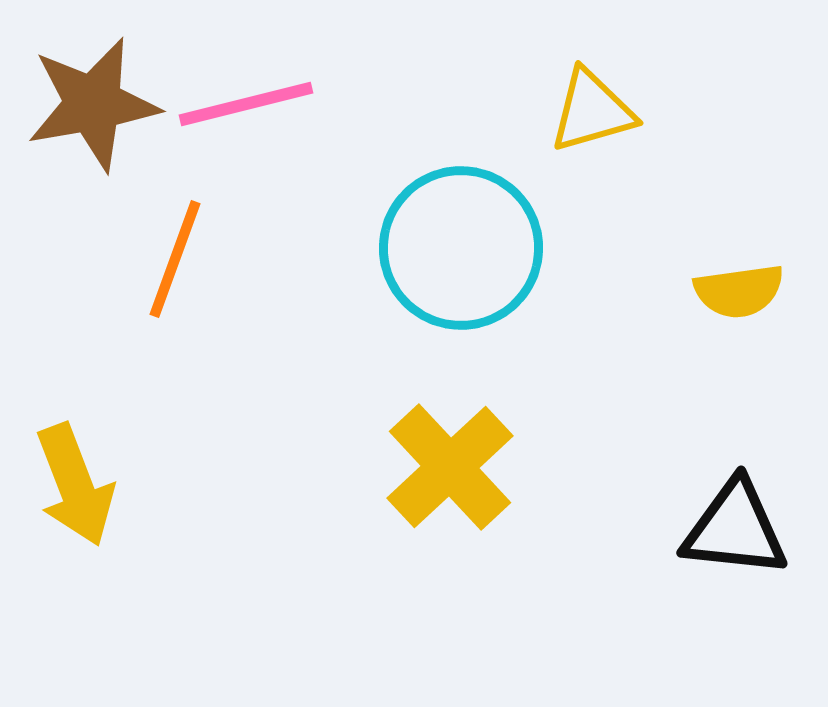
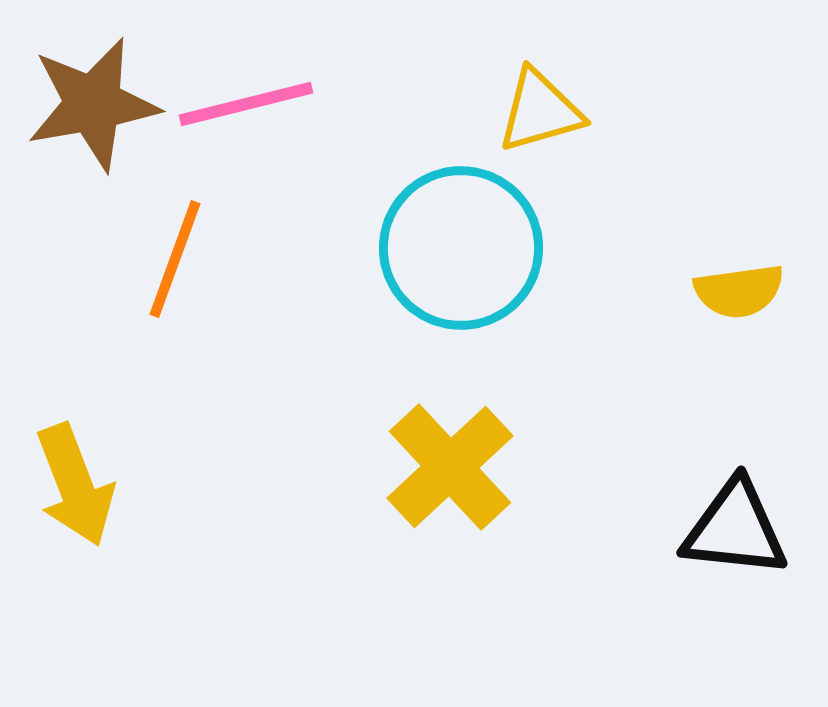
yellow triangle: moved 52 px left
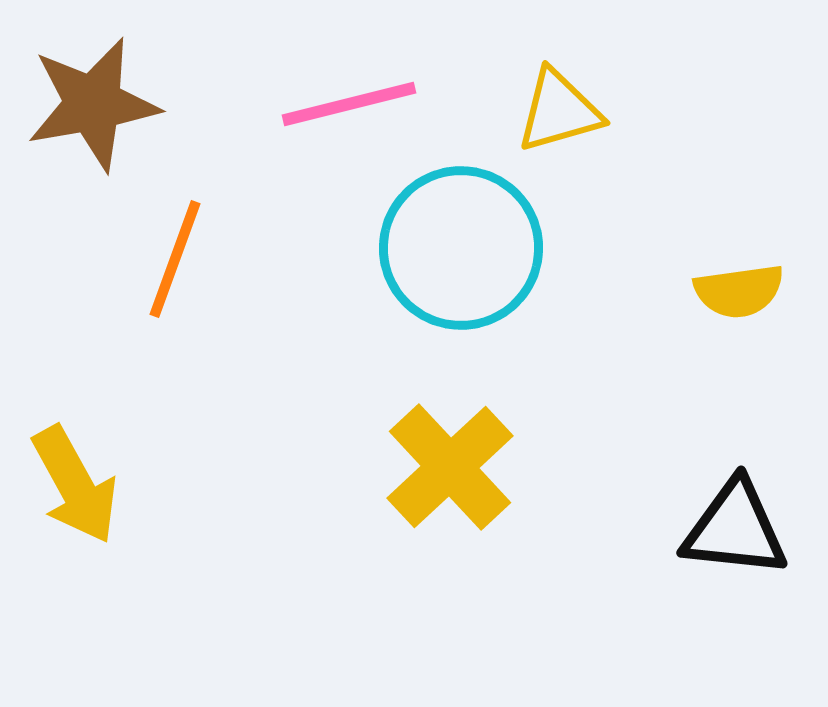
pink line: moved 103 px right
yellow triangle: moved 19 px right
yellow arrow: rotated 8 degrees counterclockwise
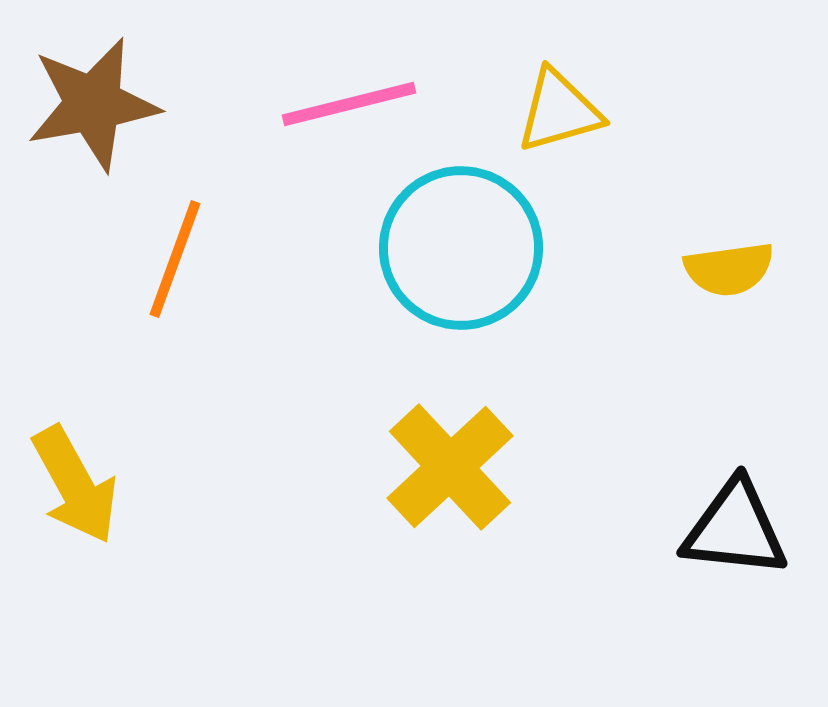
yellow semicircle: moved 10 px left, 22 px up
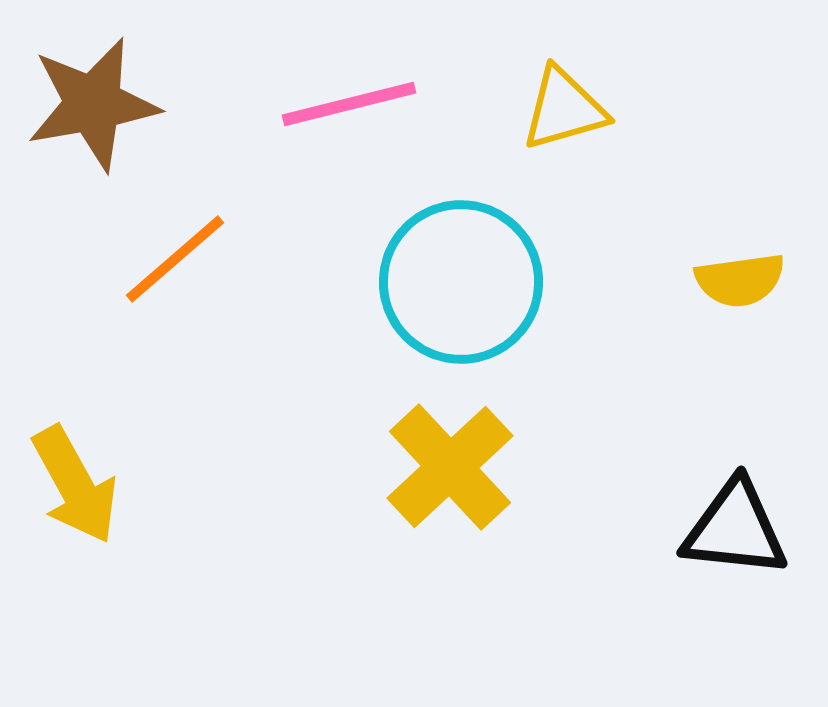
yellow triangle: moved 5 px right, 2 px up
cyan circle: moved 34 px down
orange line: rotated 29 degrees clockwise
yellow semicircle: moved 11 px right, 11 px down
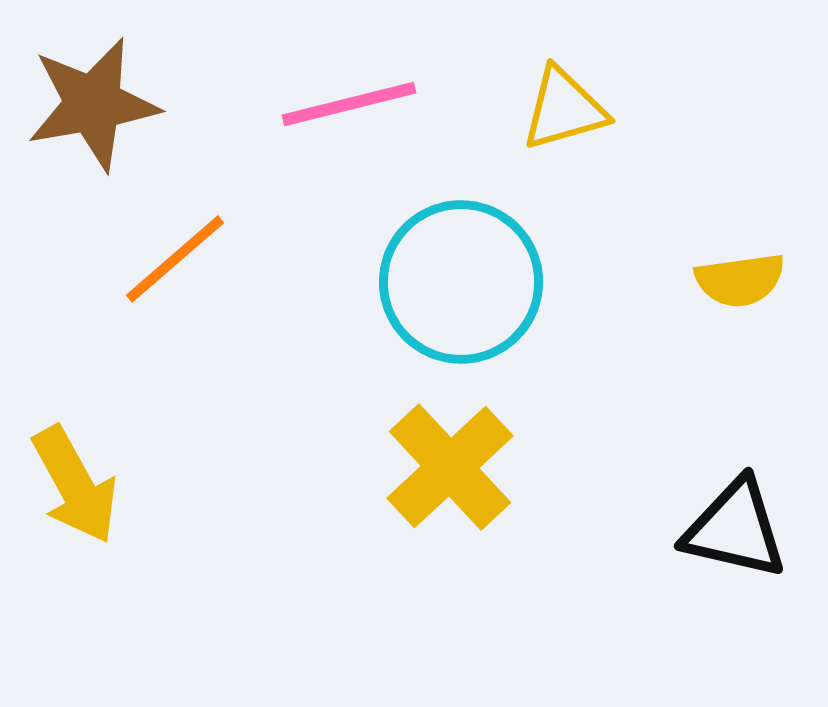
black triangle: rotated 7 degrees clockwise
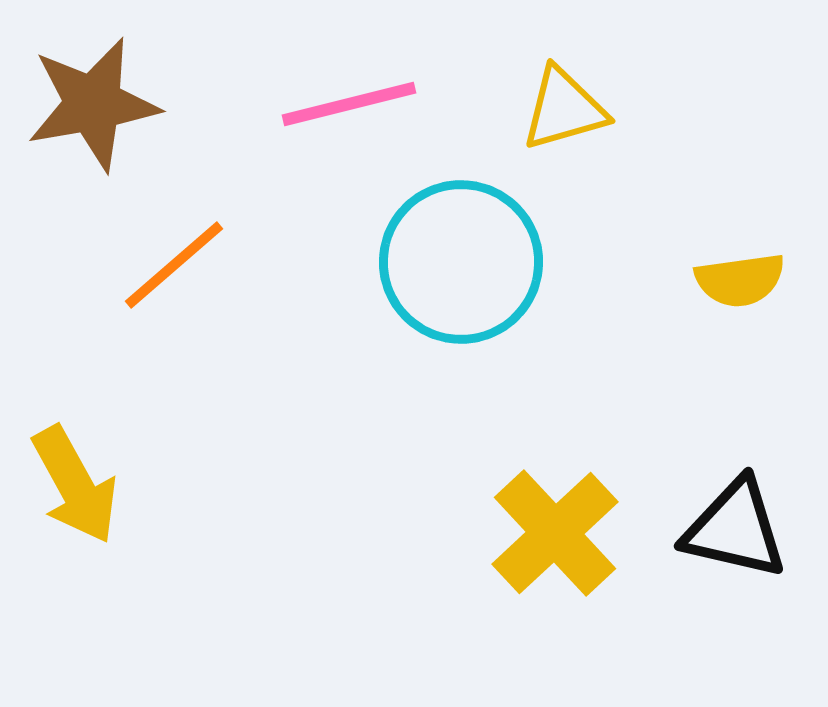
orange line: moved 1 px left, 6 px down
cyan circle: moved 20 px up
yellow cross: moved 105 px right, 66 px down
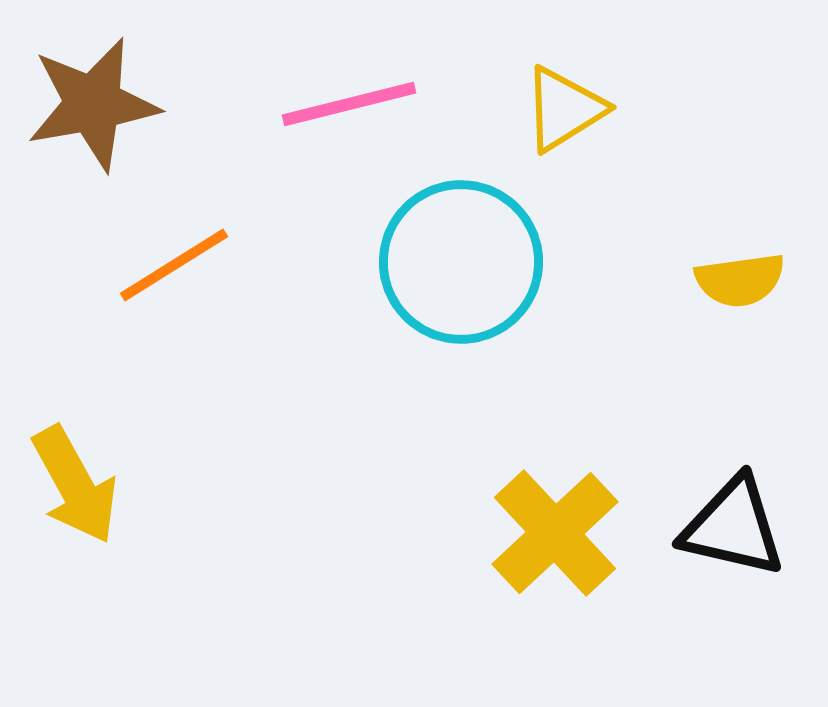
yellow triangle: rotated 16 degrees counterclockwise
orange line: rotated 9 degrees clockwise
black triangle: moved 2 px left, 2 px up
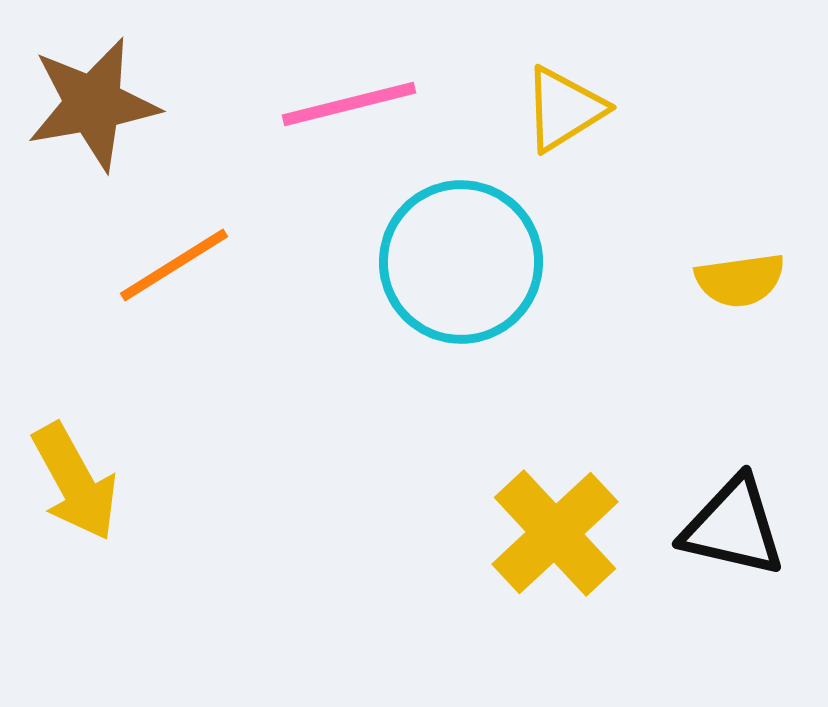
yellow arrow: moved 3 px up
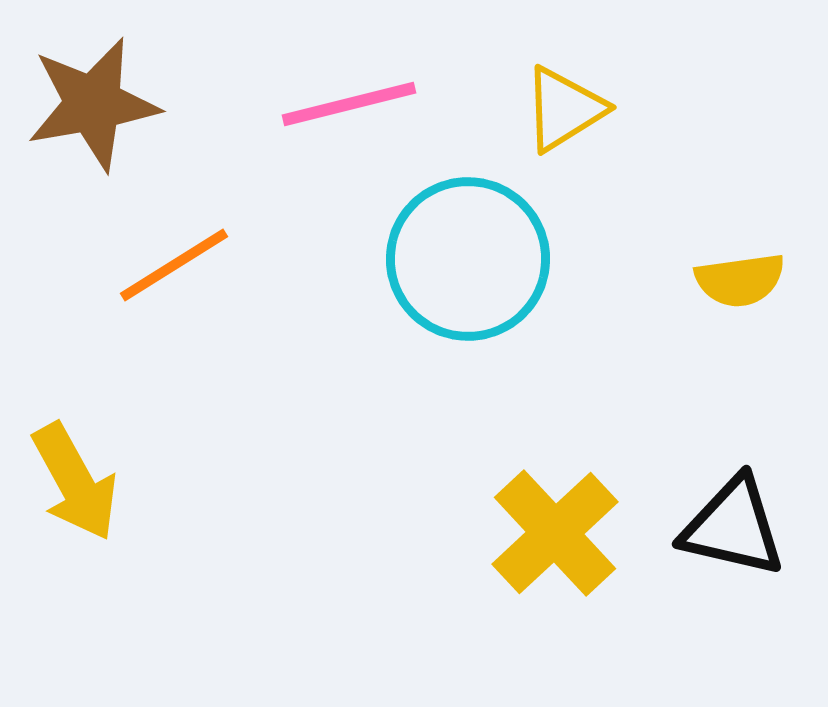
cyan circle: moved 7 px right, 3 px up
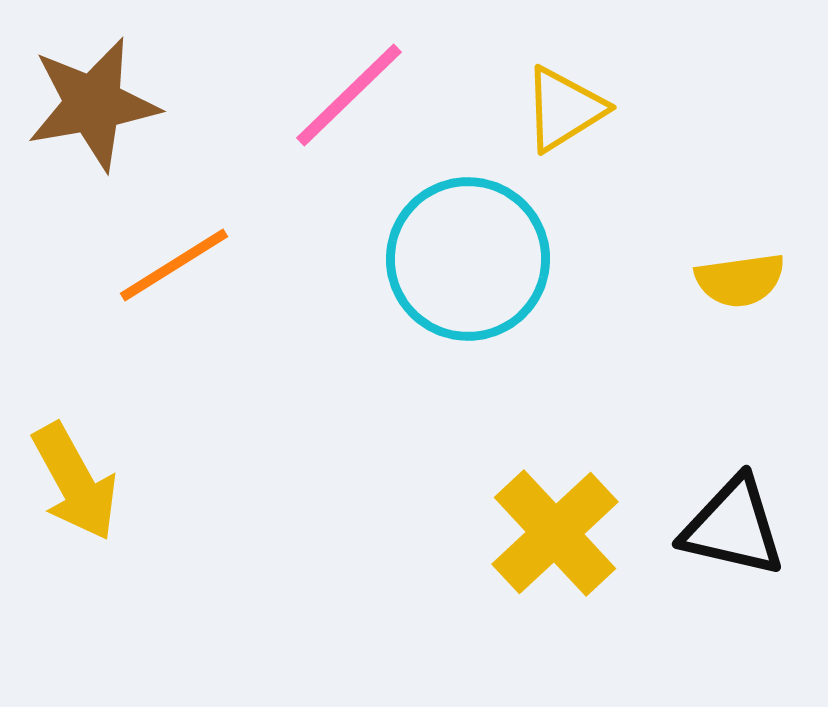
pink line: moved 9 px up; rotated 30 degrees counterclockwise
